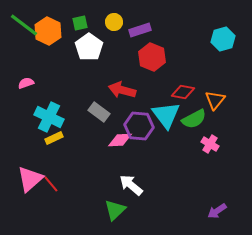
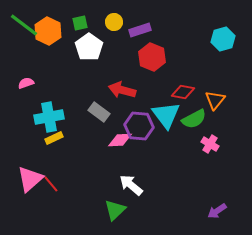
cyan cross: rotated 36 degrees counterclockwise
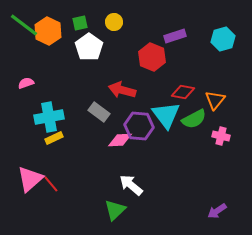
purple rectangle: moved 35 px right, 6 px down
pink cross: moved 11 px right, 8 px up; rotated 18 degrees counterclockwise
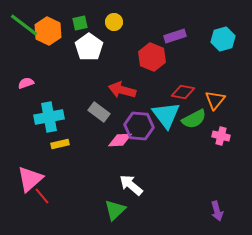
yellow rectangle: moved 6 px right, 6 px down; rotated 12 degrees clockwise
red line: moved 9 px left, 12 px down
purple arrow: rotated 72 degrees counterclockwise
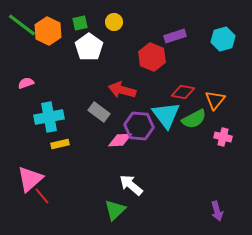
green line: moved 2 px left
pink cross: moved 2 px right, 1 px down
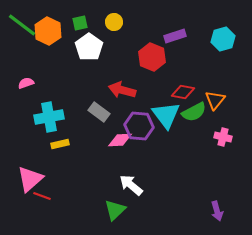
green semicircle: moved 7 px up
red line: rotated 30 degrees counterclockwise
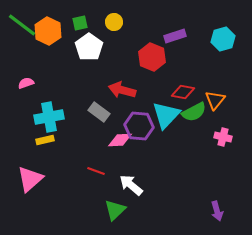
cyan triangle: rotated 20 degrees clockwise
yellow rectangle: moved 15 px left, 4 px up
red line: moved 54 px right, 25 px up
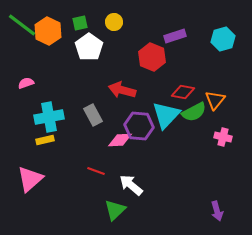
gray rectangle: moved 6 px left, 3 px down; rotated 25 degrees clockwise
